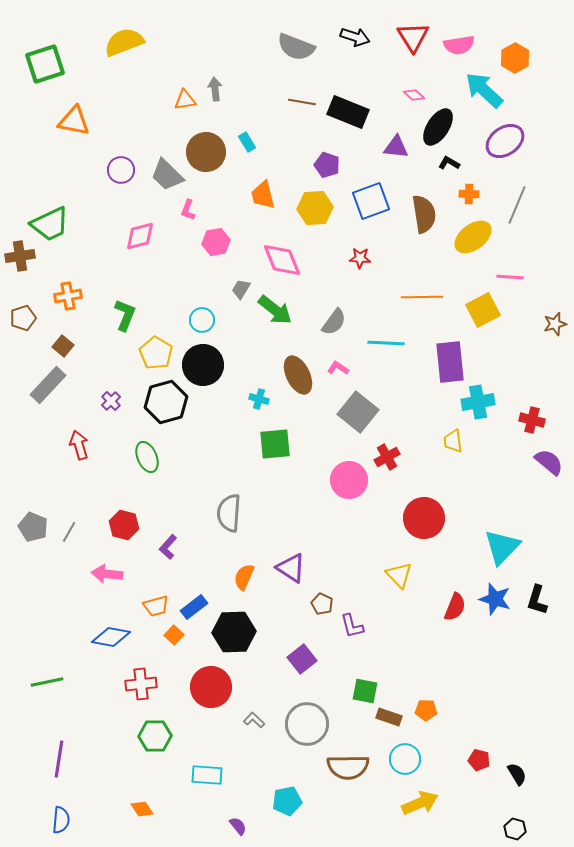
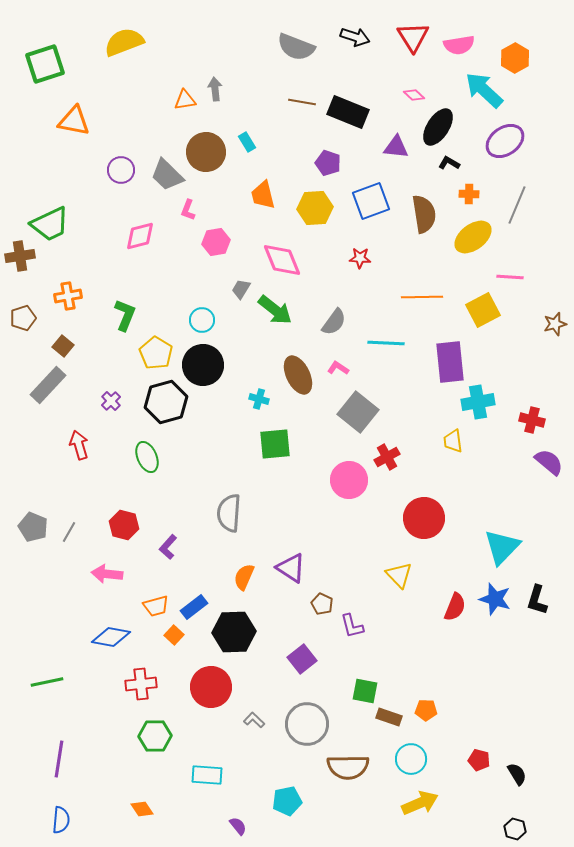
purple pentagon at (327, 165): moved 1 px right, 2 px up
cyan circle at (405, 759): moved 6 px right
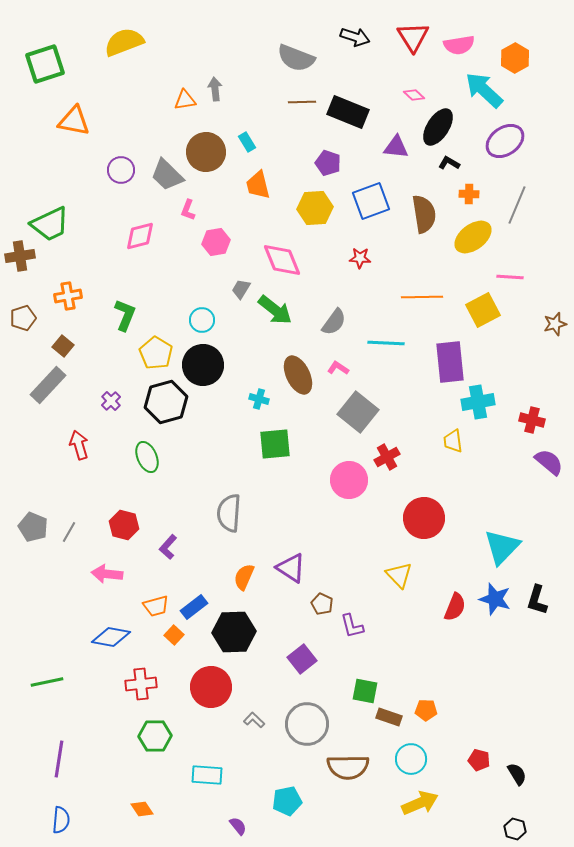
gray semicircle at (296, 47): moved 11 px down
brown line at (302, 102): rotated 12 degrees counterclockwise
orange trapezoid at (263, 195): moved 5 px left, 10 px up
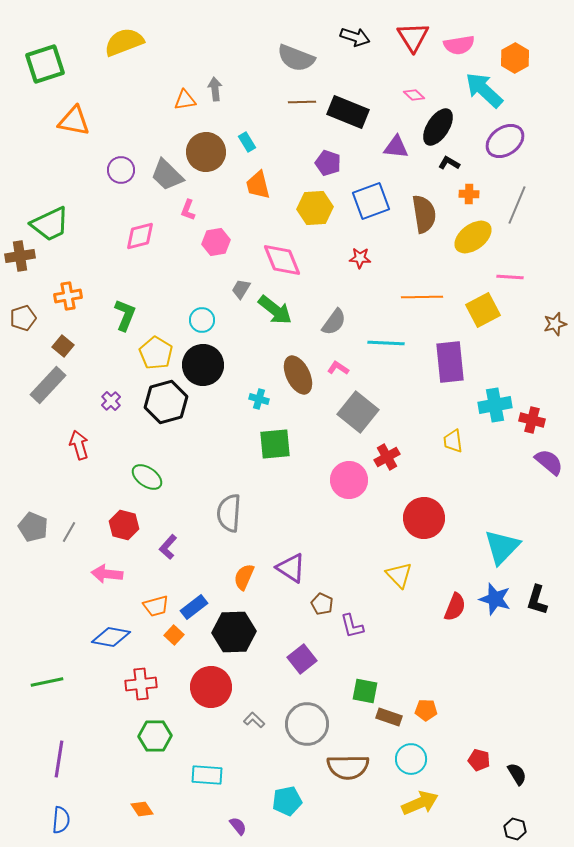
cyan cross at (478, 402): moved 17 px right, 3 px down
green ellipse at (147, 457): moved 20 px down; rotated 32 degrees counterclockwise
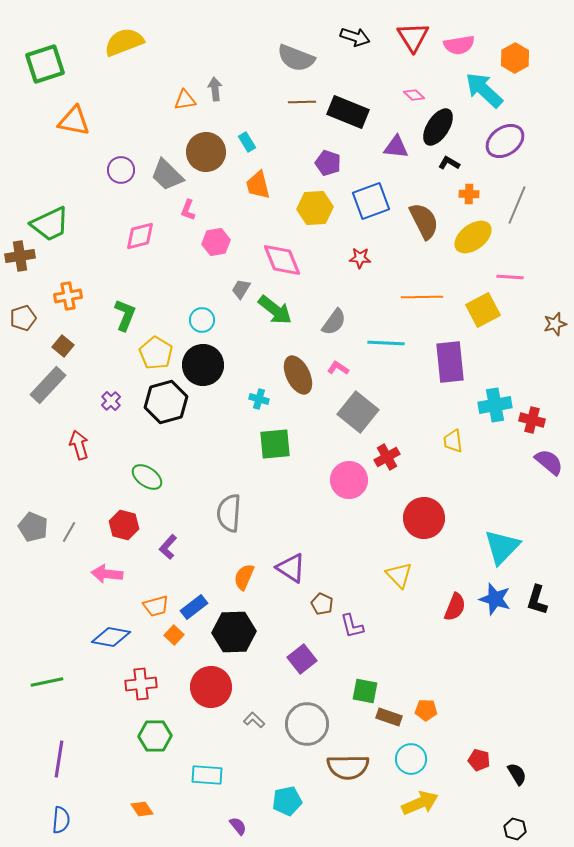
brown semicircle at (424, 214): moved 7 px down; rotated 18 degrees counterclockwise
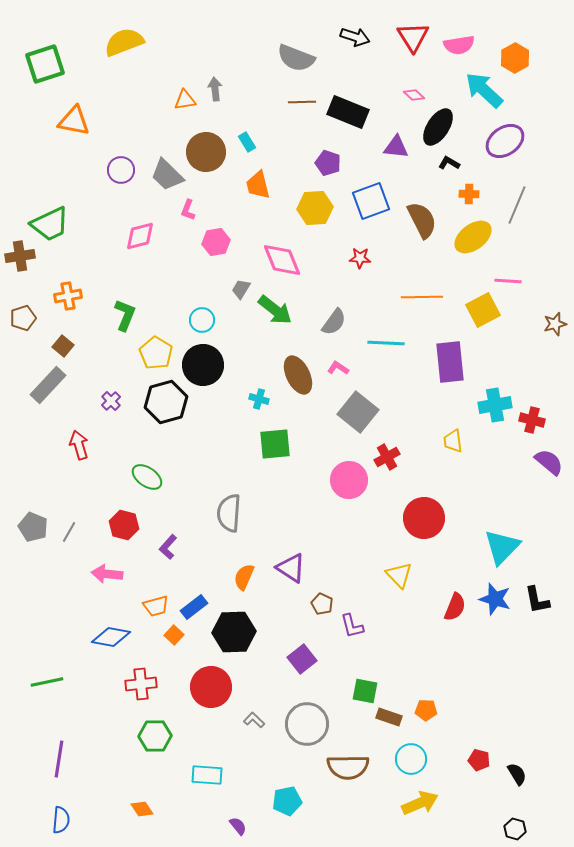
brown semicircle at (424, 221): moved 2 px left, 1 px up
pink line at (510, 277): moved 2 px left, 4 px down
black L-shape at (537, 600): rotated 28 degrees counterclockwise
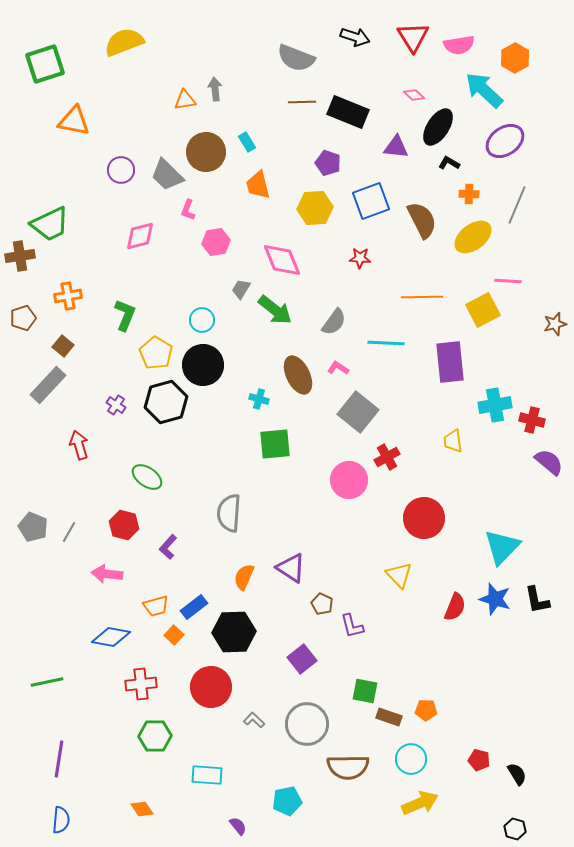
purple cross at (111, 401): moved 5 px right, 4 px down; rotated 12 degrees counterclockwise
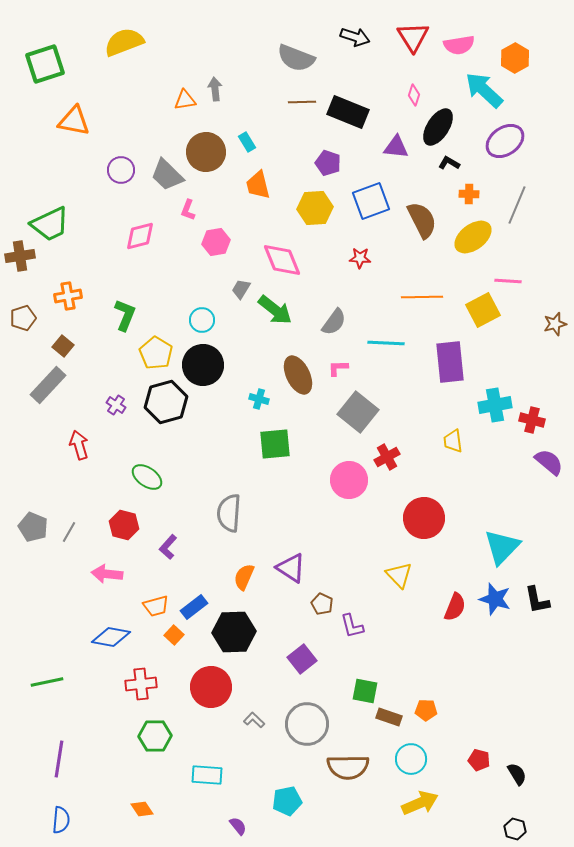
pink diamond at (414, 95): rotated 65 degrees clockwise
pink L-shape at (338, 368): rotated 35 degrees counterclockwise
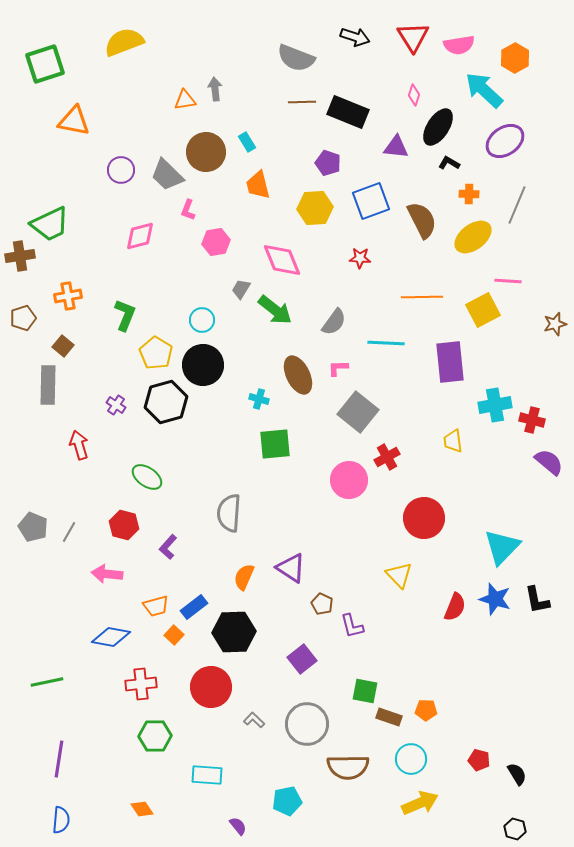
gray rectangle at (48, 385): rotated 42 degrees counterclockwise
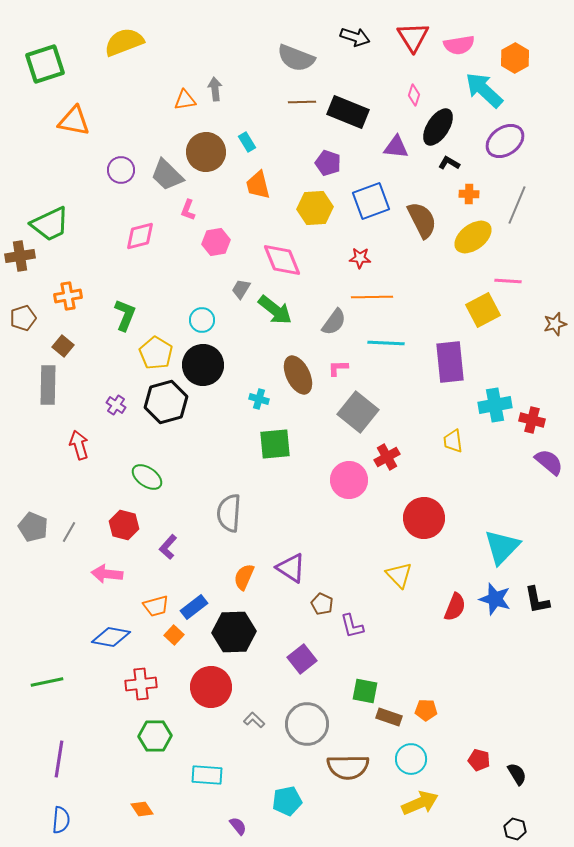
orange line at (422, 297): moved 50 px left
